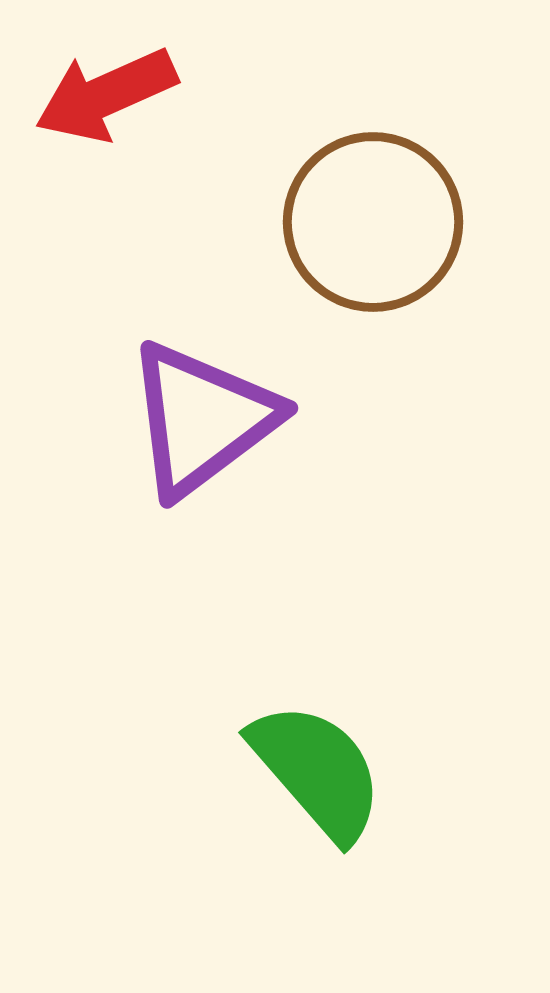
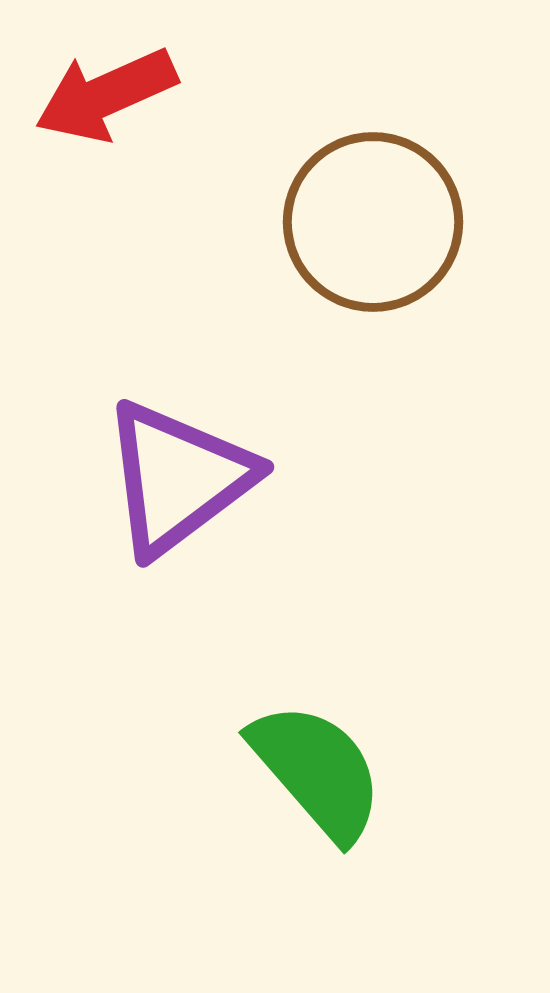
purple triangle: moved 24 px left, 59 px down
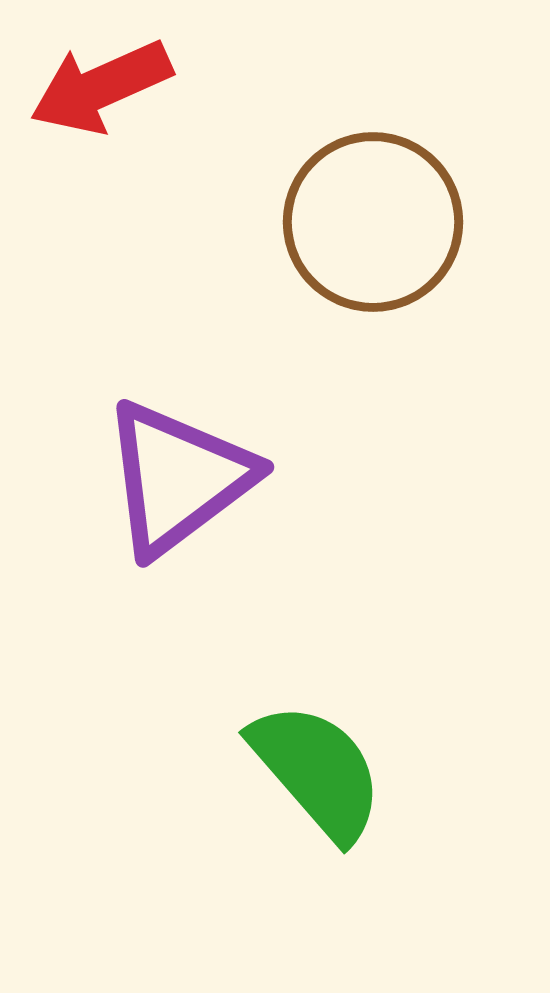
red arrow: moved 5 px left, 8 px up
